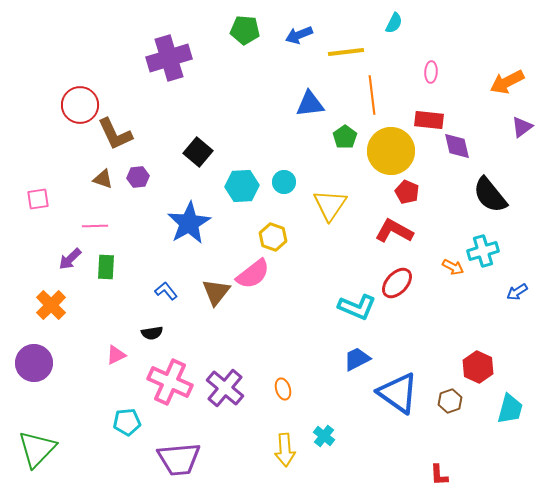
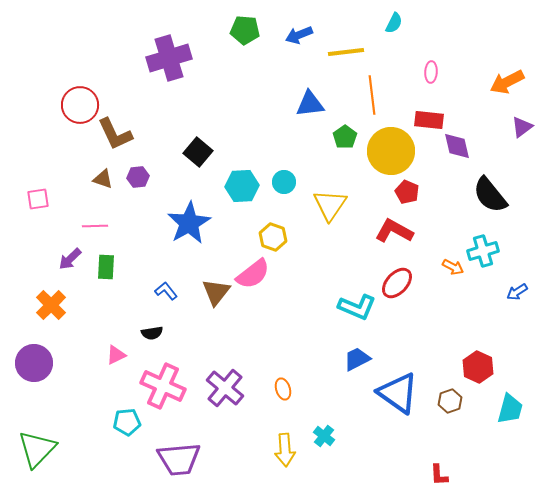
pink cross at (170, 382): moved 7 px left, 4 px down
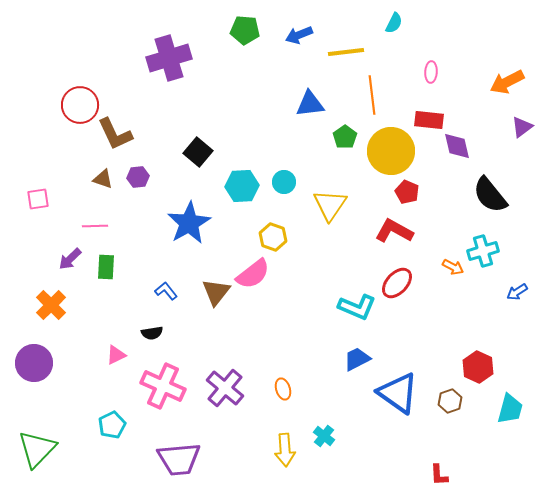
cyan pentagon at (127, 422): moved 15 px left, 3 px down; rotated 20 degrees counterclockwise
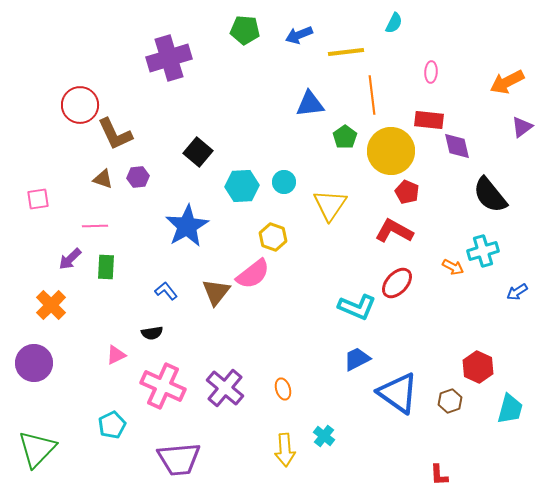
blue star at (189, 223): moved 2 px left, 3 px down
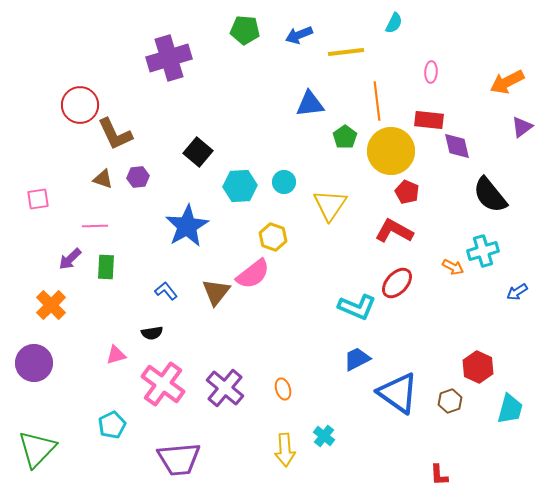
orange line at (372, 95): moved 5 px right, 6 px down
cyan hexagon at (242, 186): moved 2 px left
pink triangle at (116, 355): rotated 10 degrees clockwise
pink cross at (163, 386): moved 2 px up; rotated 12 degrees clockwise
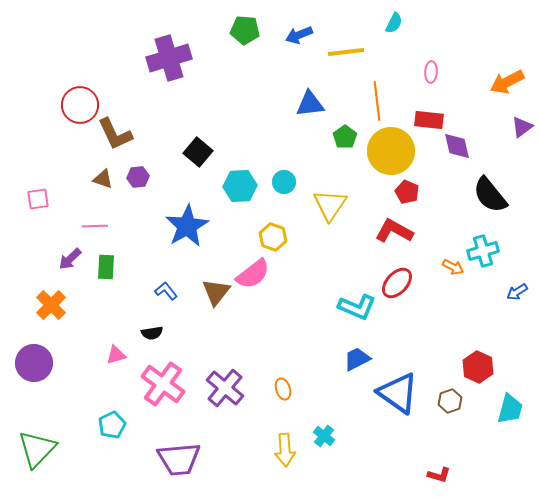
red L-shape at (439, 475): rotated 70 degrees counterclockwise
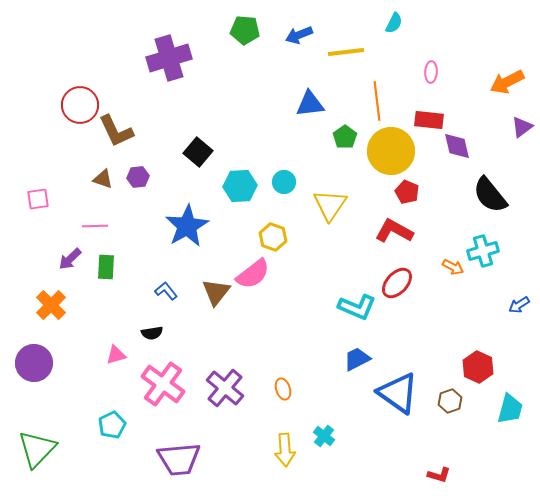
brown L-shape at (115, 134): moved 1 px right, 3 px up
blue arrow at (517, 292): moved 2 px right, 13 px down
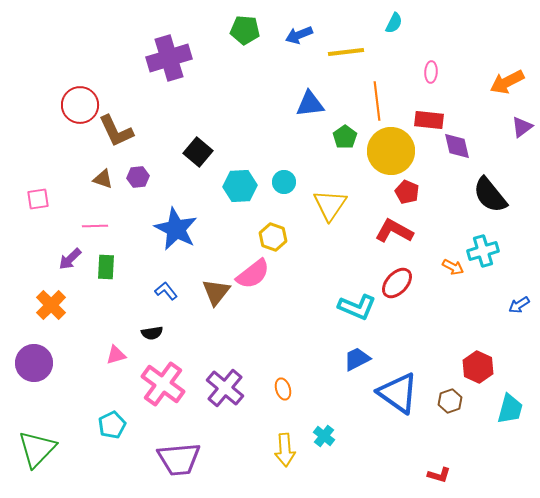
blue star at (187, 226): moved 11 px left, 3 px down; rotated 15 degrees counterclockwise
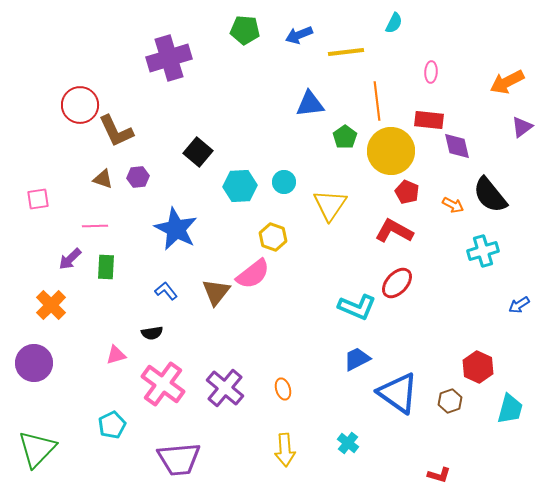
orange arrow at (453, 267): moved 62 px up
cyan cross at (324, 436): moved 24 px right, 7 px down
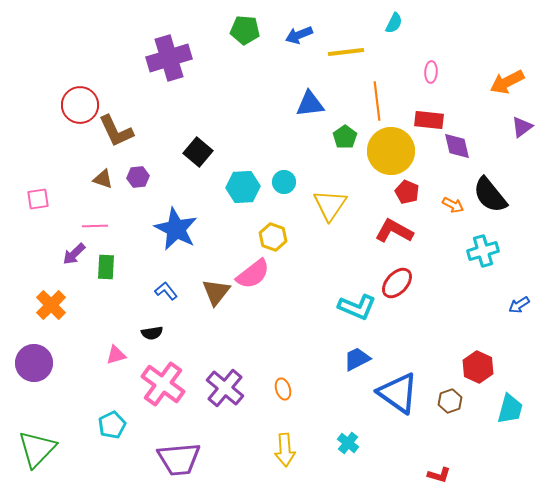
cyan hexagon at (240, 186): moved 3 px right, 1 px down
purple arrow at (70, 259): moved 4 px right, 5 px up
